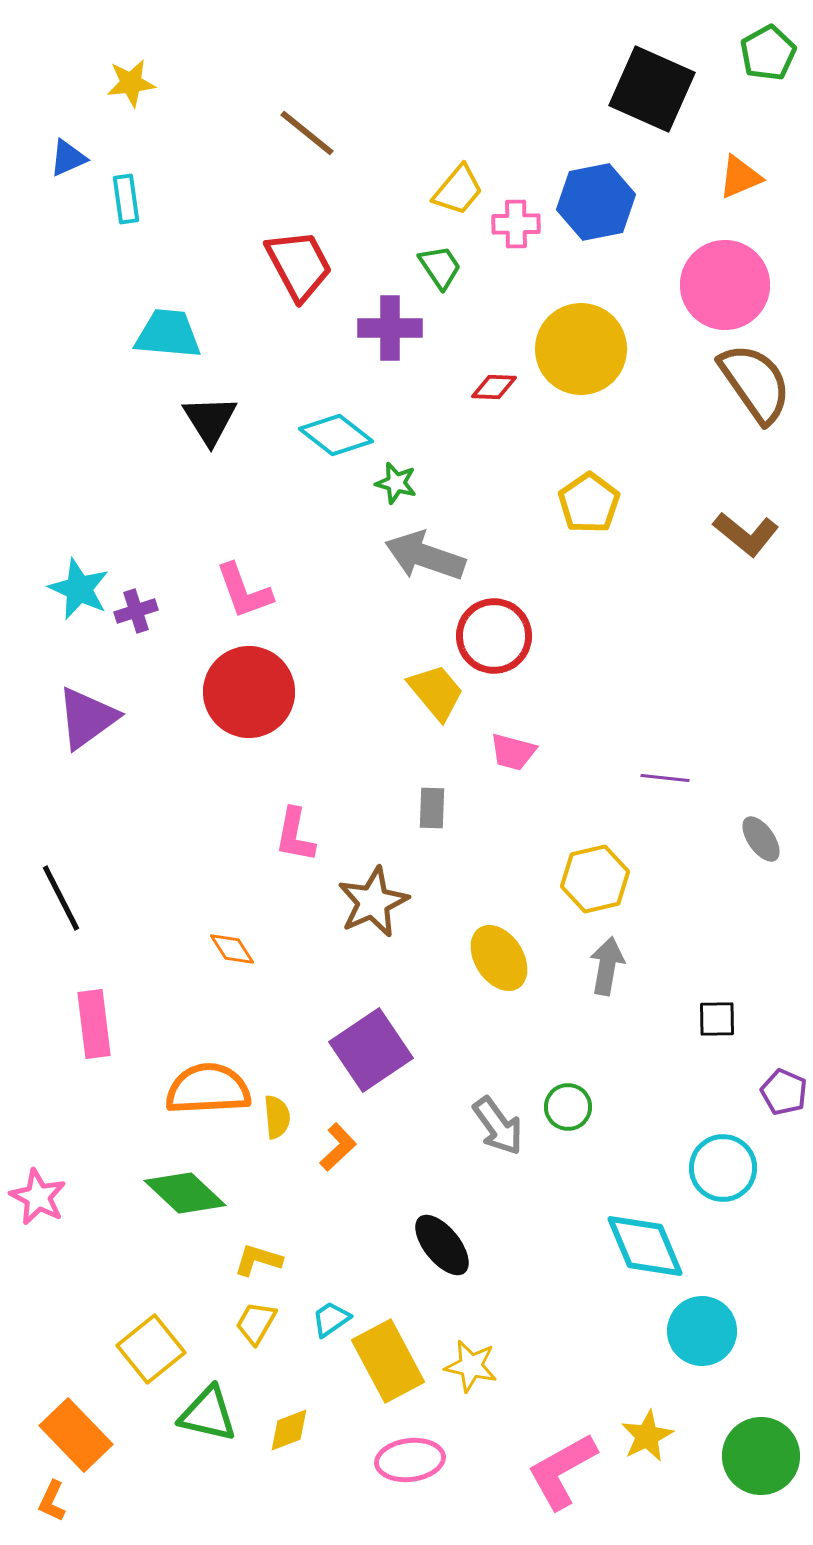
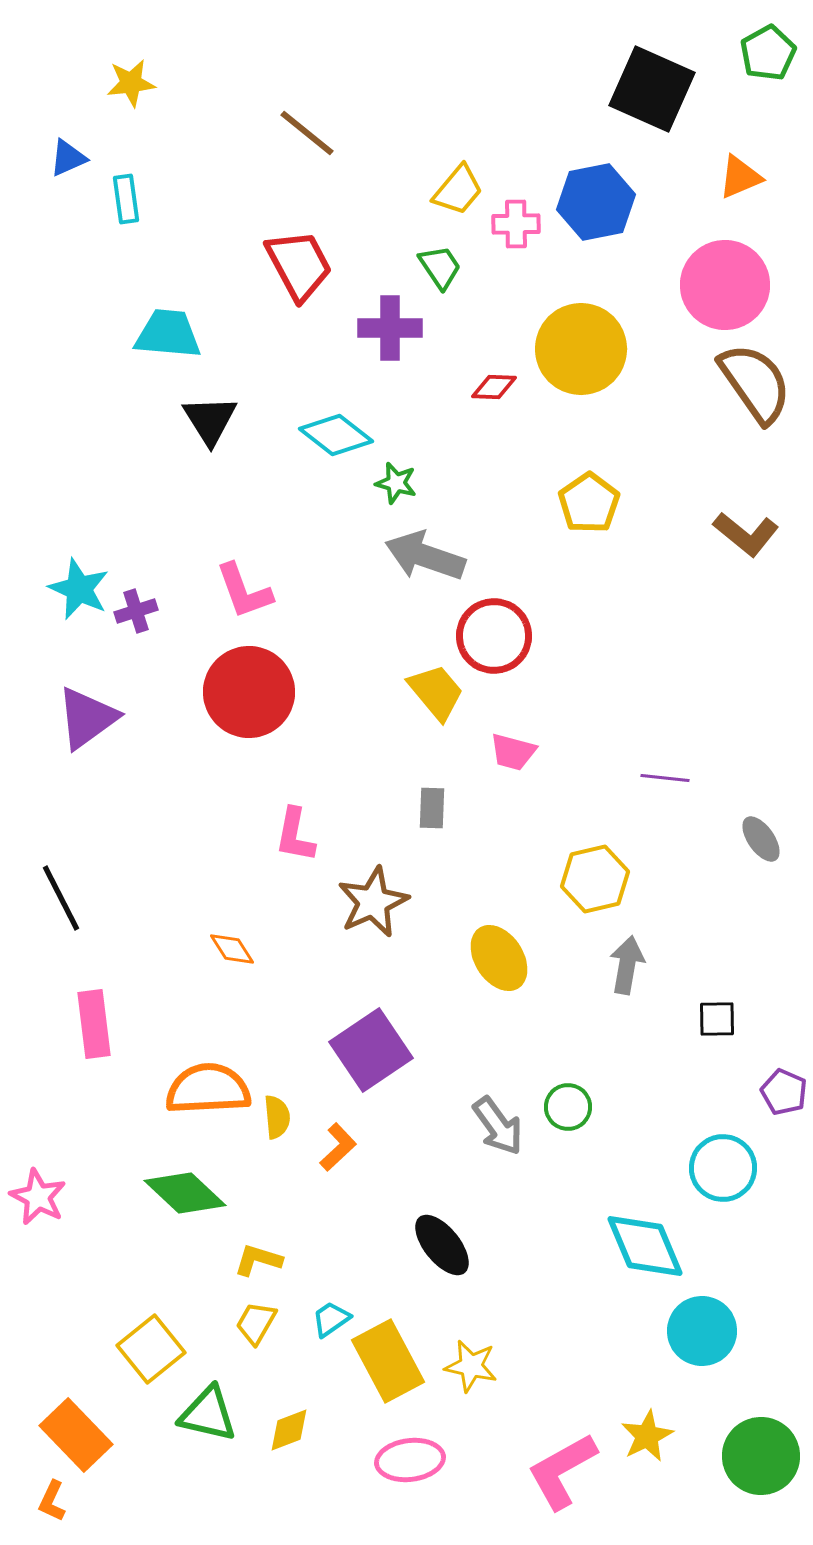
gray arrow at (607, 966): moved 20 px right, 1 px up
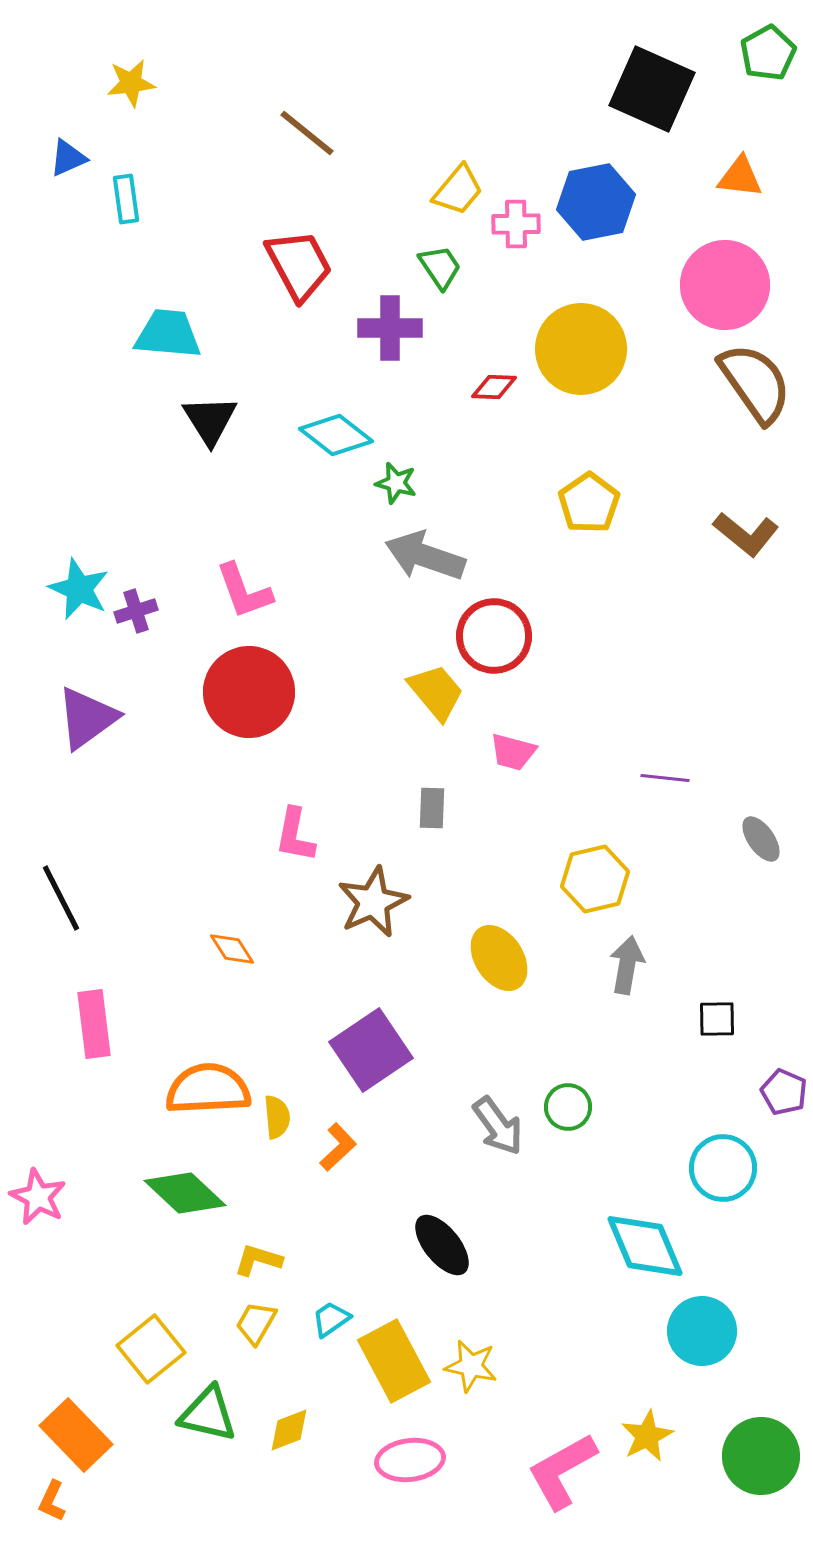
orange triangle at (740, 177): rotated 30 degrees clockwise
yellow rectangle at (388, 1361): moved 6 px right
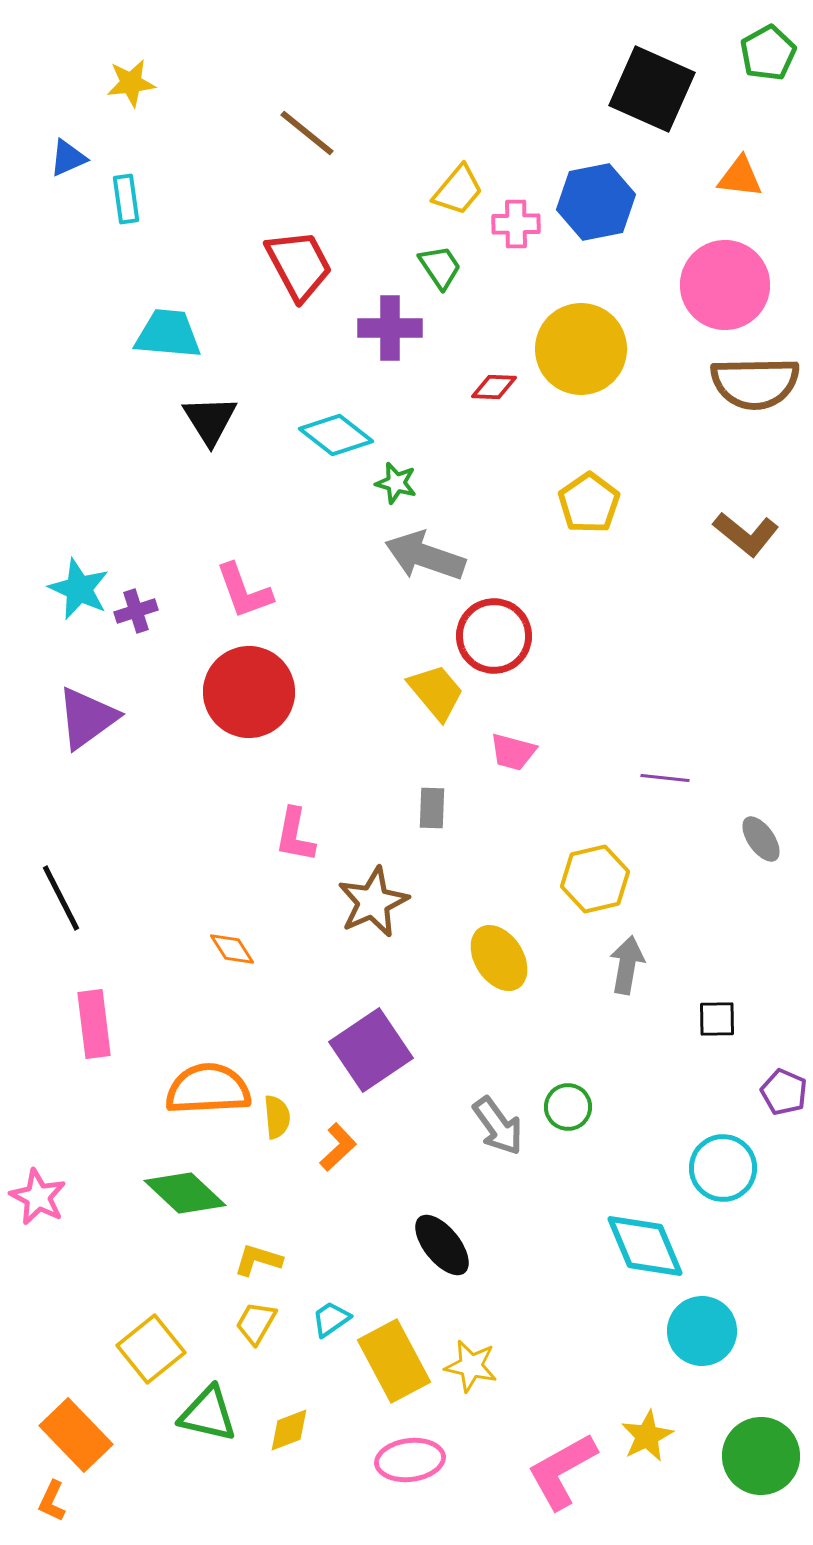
brown semicircle at (755, 383): rotated 124 degrees clockwise
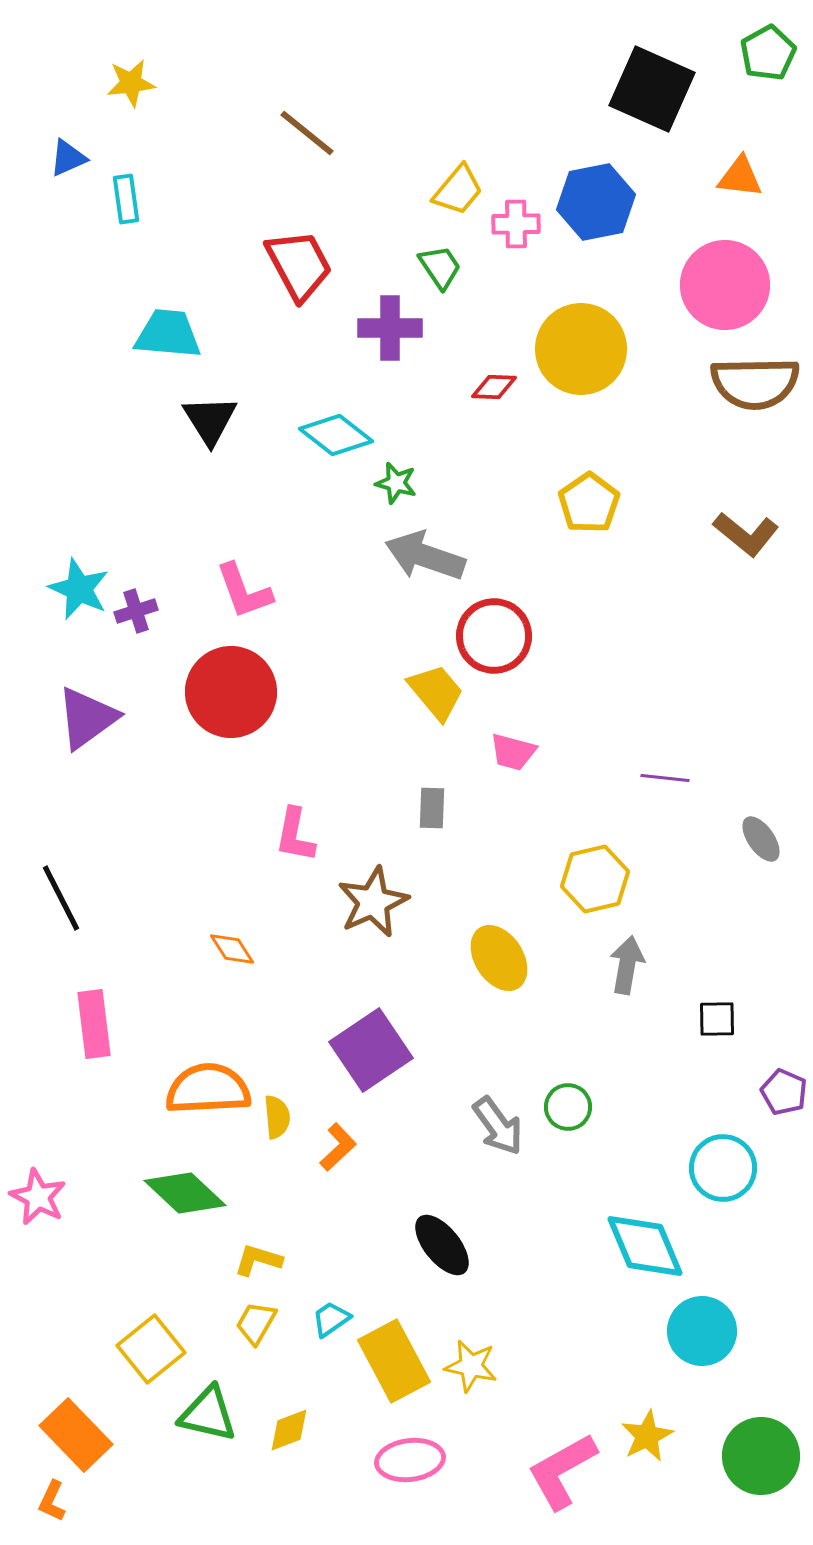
red circle at (249, 692): moved 18 px left
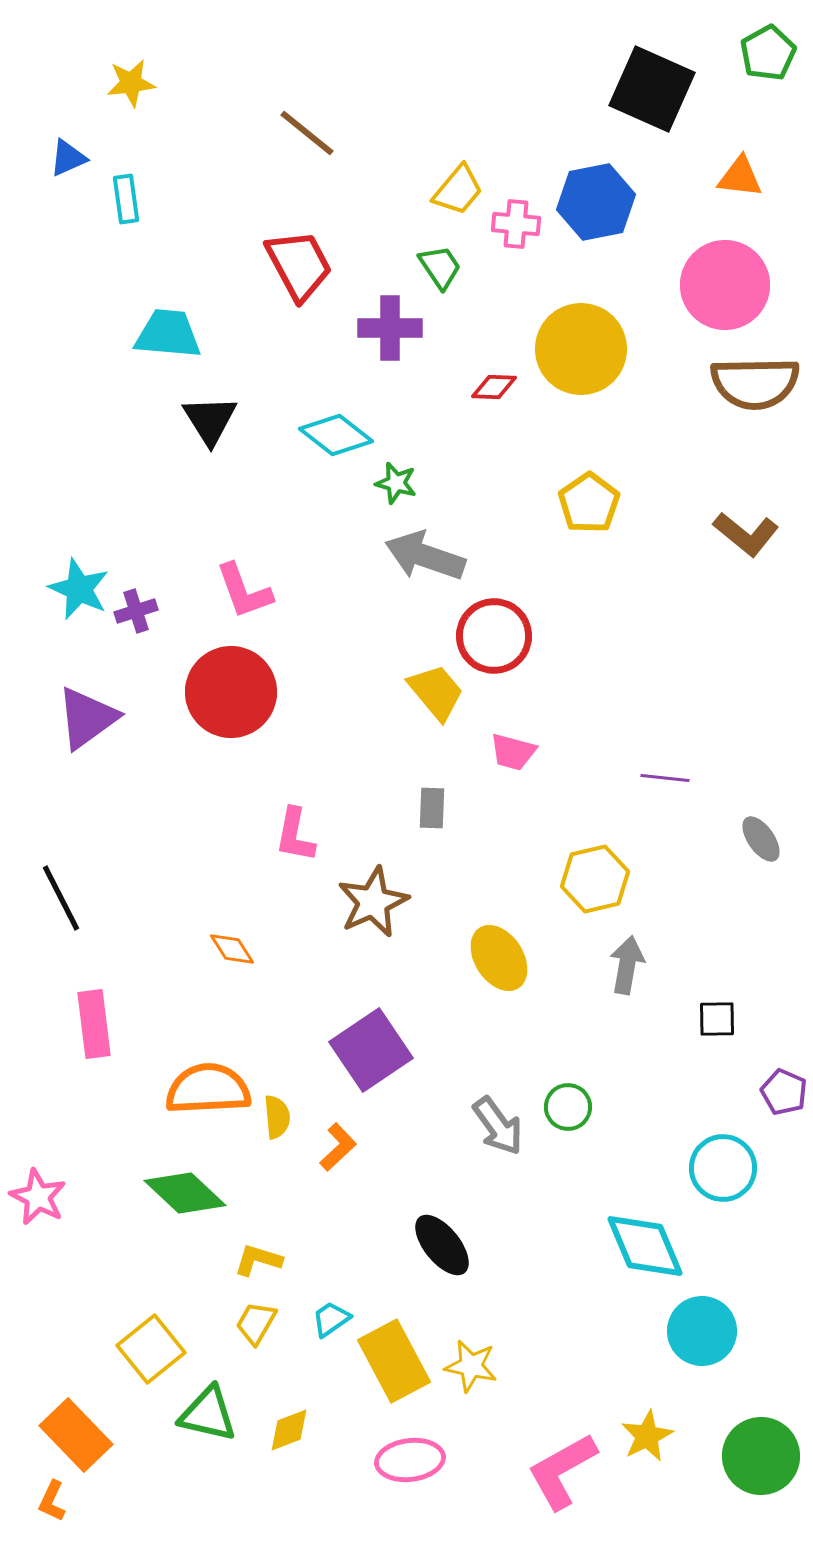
pink cross at (516, 224): rotated 6 degrees clockwise
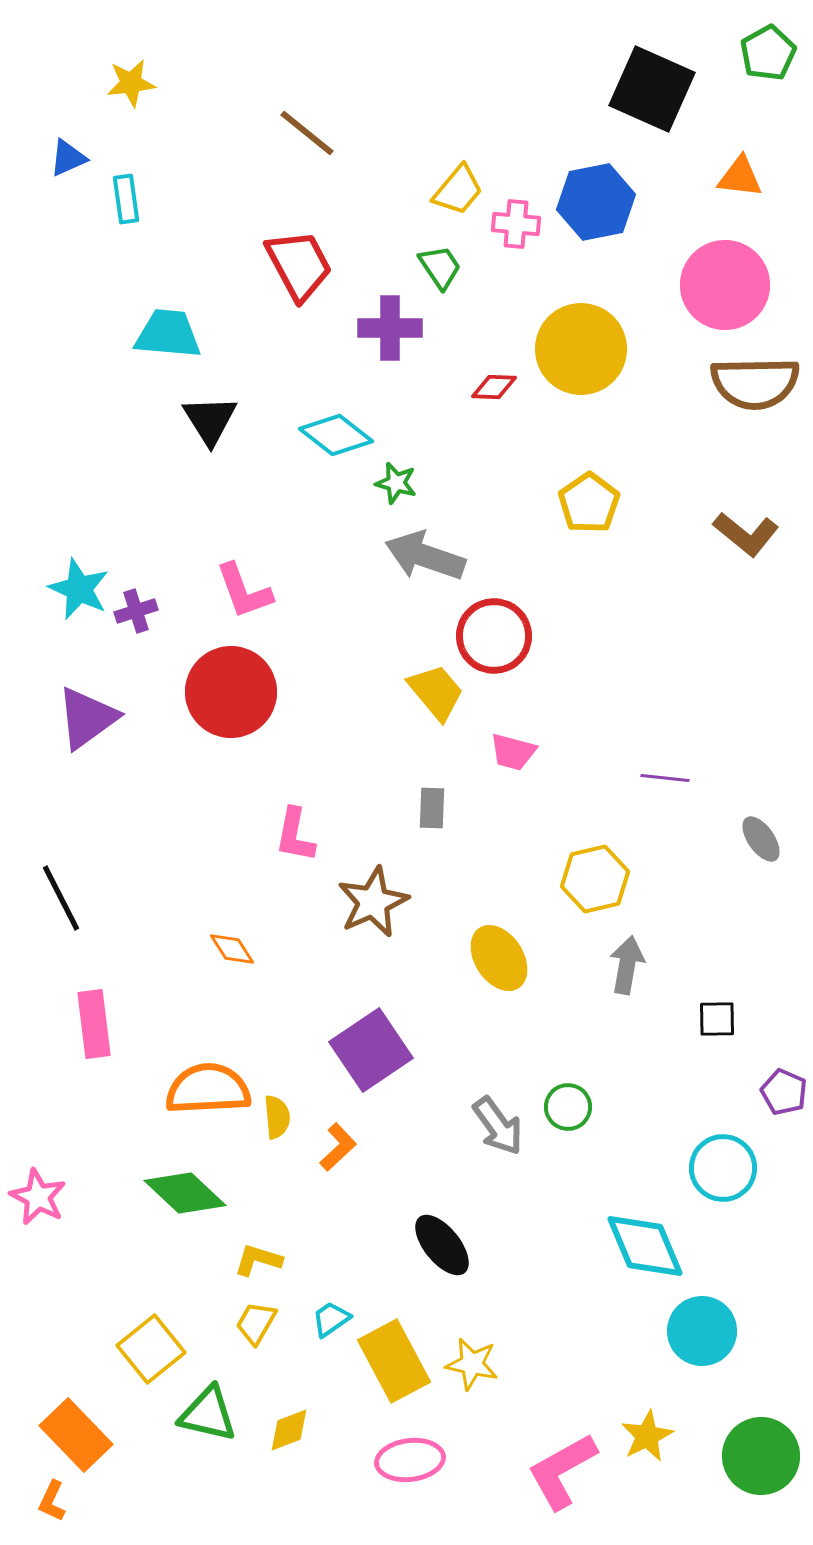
yellow star at (471, 1366): moved 1 px right, 2 px up
